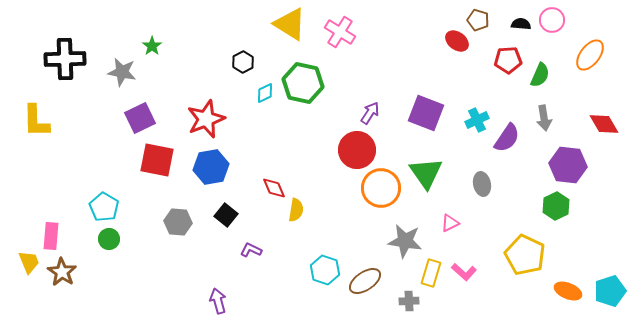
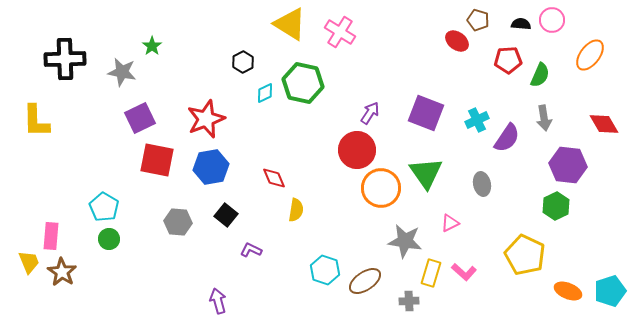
red diamond at (274, 188): moved 10 px up
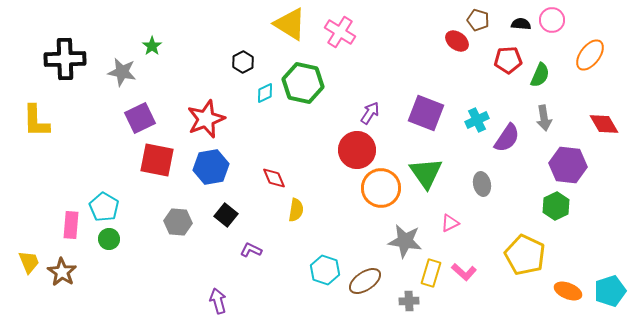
pink rectangle at (51, 236): moved 20 px right, 11 px up
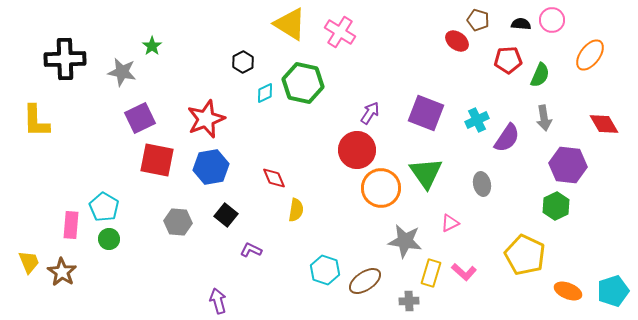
cyan pentagon at (610, 291): moved 3 px right
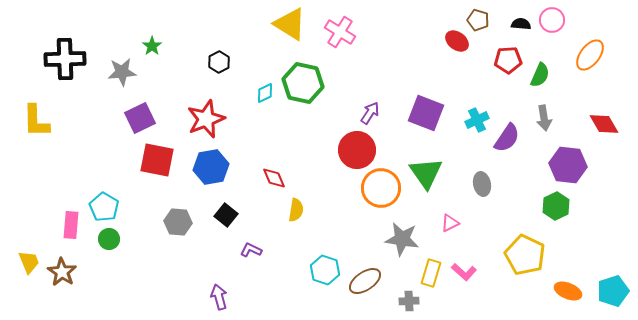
black hexagon at (243, 62): moved 24 px left
gray star at (122, 72): rotated 16 degrees counterclockwise
gray star at (405, 241): moved 3 px left, 2 px up
purple arrow at (218, 301): moved 1 px right, 4 px up
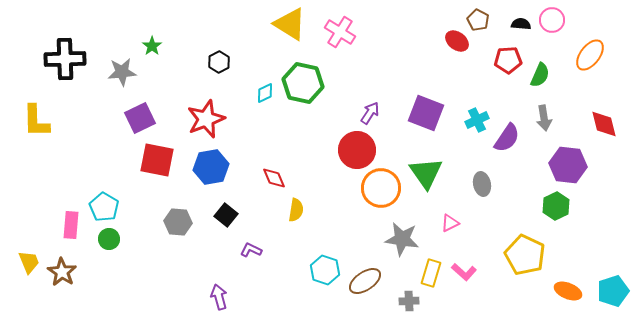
brown pentagon at (478, 20): rotated 10 degrees clockwise
red diamond at (604, 124): rotated 16 degrees clockwise
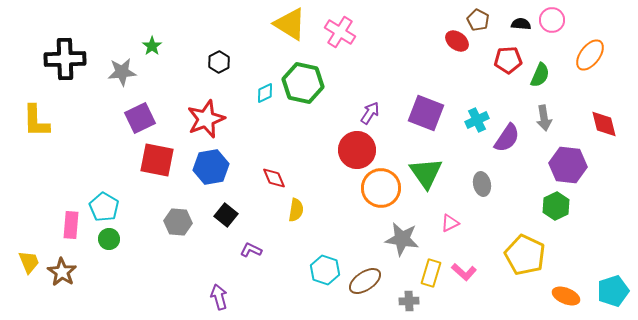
orange ellipse at (568, 291): moved 2 px left, 5 px down
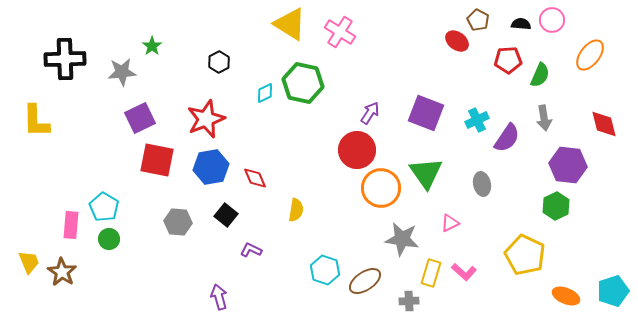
red diamond at (274, 178): moved 19 px left
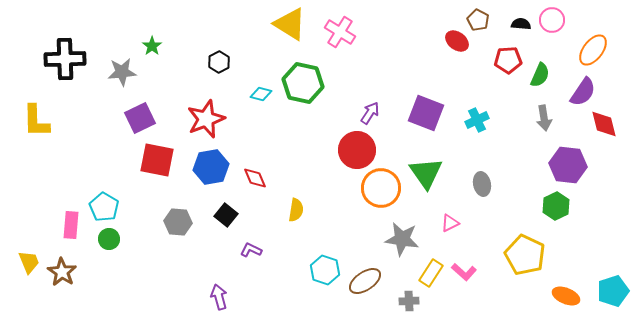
orange ellipse at (590, 55): moved 3 px right, 5 px up
cyan diamond at (265, 93): moved 4 px left, 1 px down; rotated 40 degrees clockwise
purple semicircle at (507, 138): moved 76 px right, 46 px up
yellow rectangle at (431, 273): rotated 16 degrees clockwise
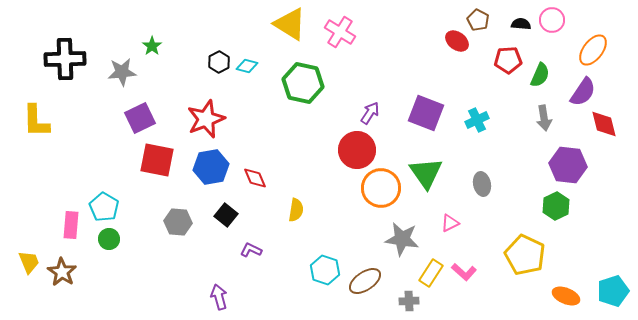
cyan diamond at (261, 94): moved 14 px left, 28 px up
